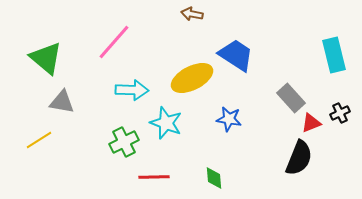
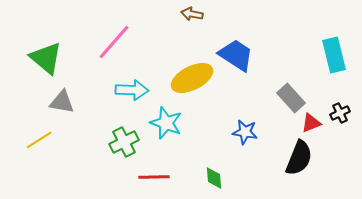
blue star: moved 16 px right, 13 px down
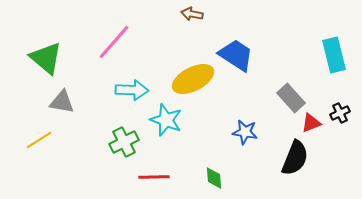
yellow ellipse: moved 1 px right, 1 px down
cyan star: moved 3 px up
black semicircle: moved 4 px left
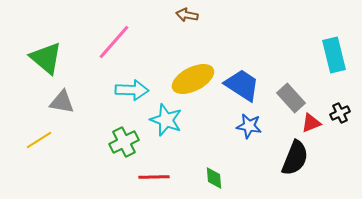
brown arrow: moved 5 px left, 1 px down
blue trapezoid: moved 6 px right, 30 px down
blue star: moved 4 px right, 6 px up
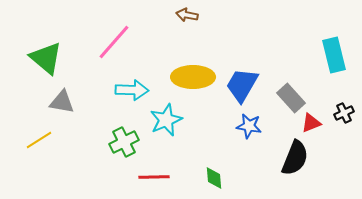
yellow ellipse: moved 2 px up; rotated 27 degrees clockwise
blue trapezoid: rotated 93 degrees counterclockwise
black cross: moved 4 px right
cyan star: rotated 28 degrees clockwise
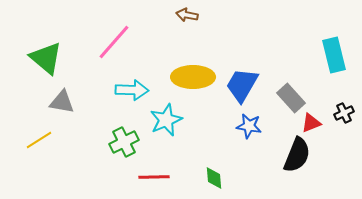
black semicircle: moved 2 px right, 3 px up
